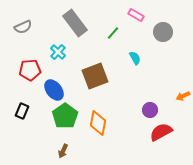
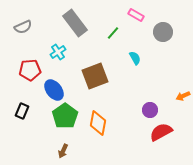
cyan cross: rotated 14 degrees clockwise
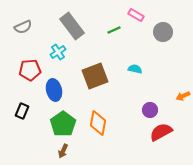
gray rectangle: moved 3 px left, 3 px down
green line: moved 1 px right, 3 px up; rotated 24 degrees clockwise
cyan semicircle: moved 11 px down; rotated 48 degrees counterclockwise
blue ellipse: rotated 25 degrees clockwise
green pentagon: moved 2 px left, 8 px down
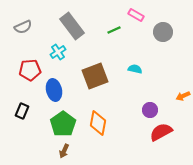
brown arrow: moved 1 px right
